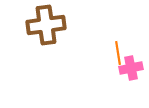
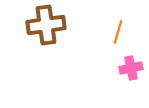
orange line: moved 21 px up; rotated 25 degrees clockwise
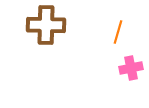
brown cross: rotated 9 degrees clockwise
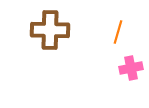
brown cross: moved 4 px right, 5 px down
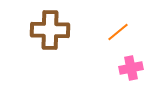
orange line: rotated 35 degrees clockwise
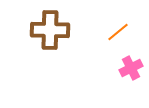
pink cross: rotated 15 degrees counterclockwise
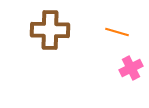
orange line: moved 1 px left; rotated 55 degrees clockwise
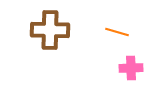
pink cross: rotated 25 degrees clockwise
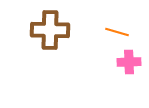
pink cross: moved 2 px left, 6 px up
